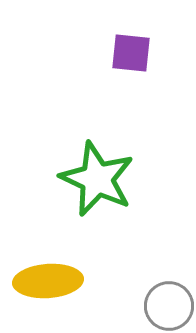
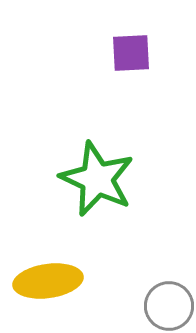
purple square: rotated 9 degrees counterclockwise
yellow ellipse: rotated 4 degrees counterclockwise
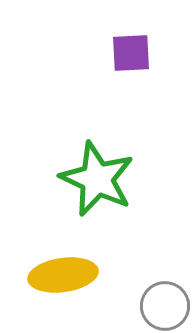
yellow ellipse: moved 15 px right, 6 px up
gray circle: moved 4 px left
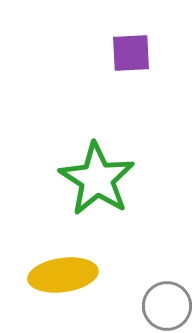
green star: rotated 8 degrees clockwise
gray circle: moved 2 px right
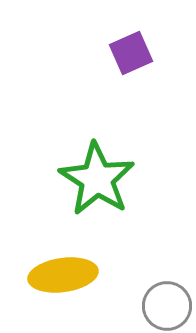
purple square: rotated 21 degrees counterclockwise
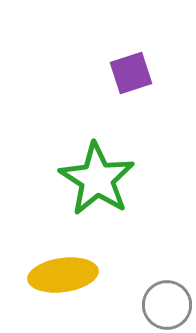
purple square: moved 20 px down; rotated 6 degrees clockwise
gray circle: moved 1 px up
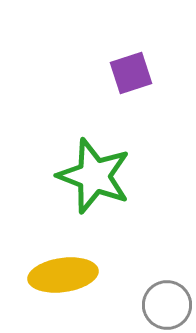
green star: moved 3 px left, 3 px up; rotated 12 degrees counterclockwise
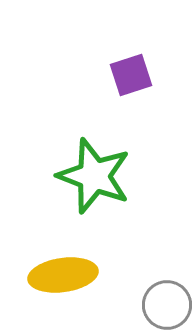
purple square: moved 2 px down
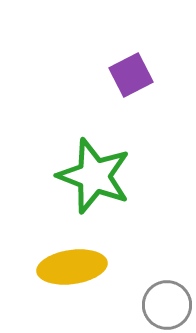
purple square: rotated 9 degrees counterclockwise
yellow ellipse: moved 9 px right, 8 px up
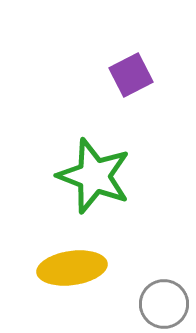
yellow ellipse: moved 1 px down
gray circle: moved 3 px left, 1 px up
